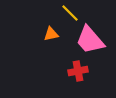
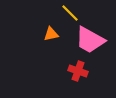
pink trapezoid: rotated 20 degrees counterclockwise
red cross: rotated 30 degrees clockwise
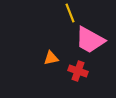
yellow line: rotated 24 degrees clockwise
orange triangle: moved 24 px down
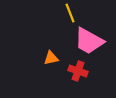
pink trapezoid: moved 1 px left, 1 px down
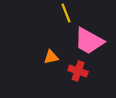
yellow line: moved 4 px left
orange triangle: moved 1 px up
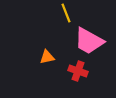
orange triangle: moved 4 px left
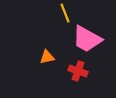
yellow line: moved 1 px left
pink trapezoid: moved 2 px left, 2 px up
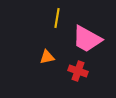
yellow line: moved 8 px left, 5 px down; rotated 30 degrees clockwise
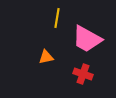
orange triangle: moved 1 px left
red cross: moved 5 px right, 3 px down
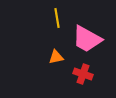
yellow line: rotated 18 degrees counterclockwise
orange triangle: moved 10 px right
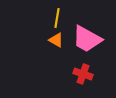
yellow line: rotated 18 degrees clockwise
orange triangle: moved 17 px up; rotated 42 degrees clockwise
